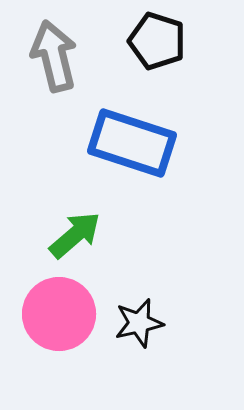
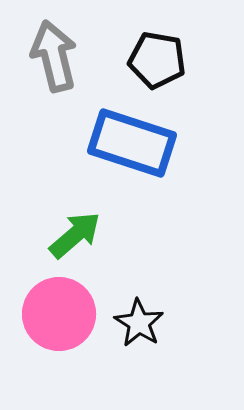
black pentagon: moved 19 px down; rotated 8 degrees counterclockwise
black star: rotated 27 degrees counterclockwise
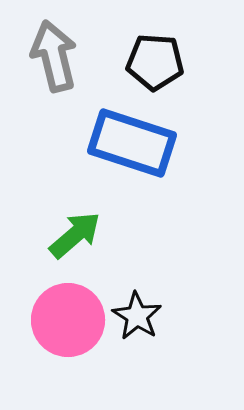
black pentagon: moved 2 px left, 2 px down; rotated 6 degrees counterclockwise
pink circle: moved 9 px right, 6 px down
black star: moved 2 px left, 7 px up
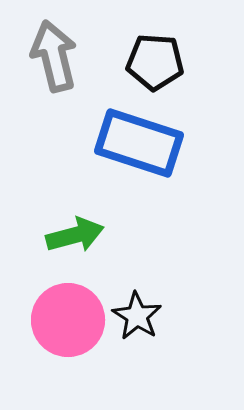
blue rectangle: moved 7 px right
green arrow: rotated 26 degrees clockwise
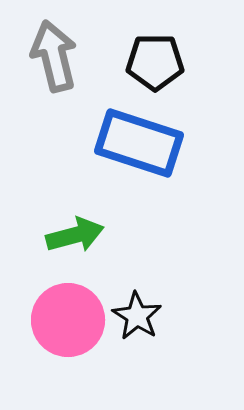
black pentagon: rotated 4 degrees counterclockwise
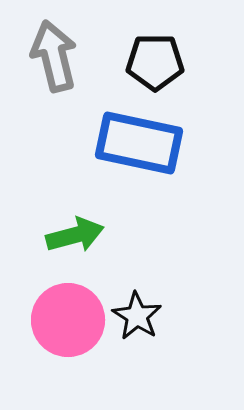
blue rectangle: rotated 6 degrees counterclockwise
